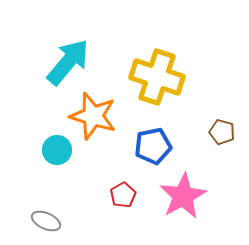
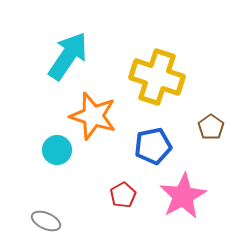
cyan arrow: moved 6 px up; rotated 6 degrees counterclockwise
brown pentagon: moved 11 px left, 5 px up; rotated 20 degrees clockwise
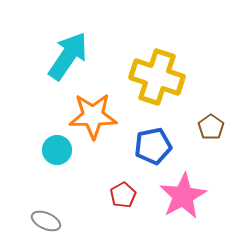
orange star: rotated 18 degrees counterclockwise
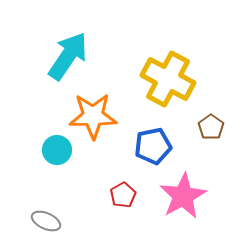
yellow cross: moved 11 px right, 2 px down; rotated 10 degrees clockwise
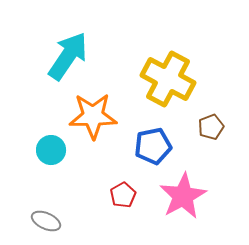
brown pentagon: rotated 15 degrees clockwise
cyan circle: moved 6 px left
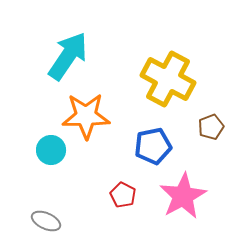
orange star: moved 7 px left
red pentagon: rotated 15 degrees counterclockwise
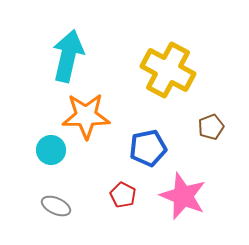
cyan arrow: rotated 21 degrees counterclockwise
yellow cross: moved 9 px up
blue pentagon: moved 5 px left, 2 px down
pink star: rotated 21 degrees counterclockwise
gray ellipse: moved 10 px right, 15 px up
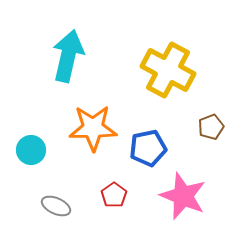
orange star: moved 7 px right, 12 px down
cyan circle: moved 20 px left
red pentagon: moved 9 px left; rotated 10 degrees clockwise
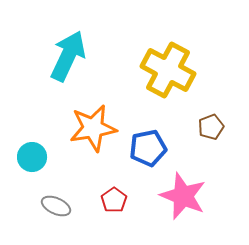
cyan arrow: rotated 12 degrees clockwise
orange star: rotated 9 degrees counterclockwise
cyan circle: moved 1 px right, 7 px down
red pentagon: moved 5 px down
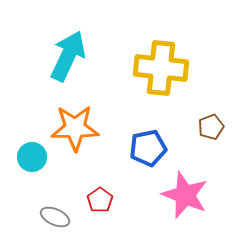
yellow cross: moved 7 px left, 2 px up; rotated 22 degrees counterclockwise
orange star: moved 18 px left; rotated 9 degrees clockwise
pink star: moved 2 px right, 1 px up
red pentagon: moved 14 px left
gray ellipse: moved 1 px left, 11 px down
